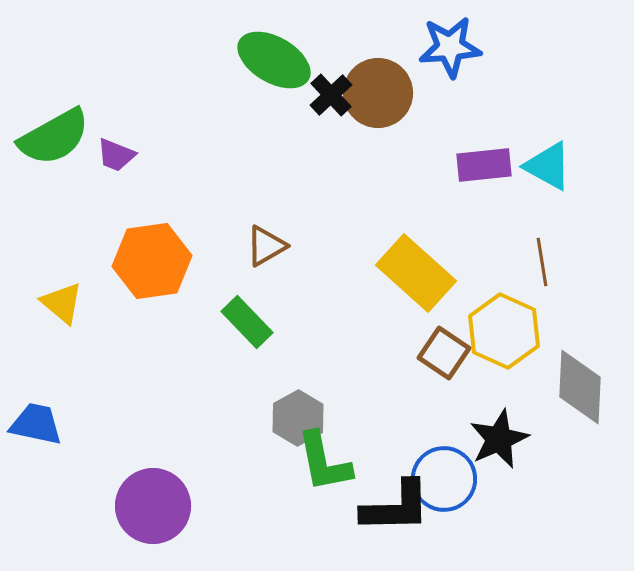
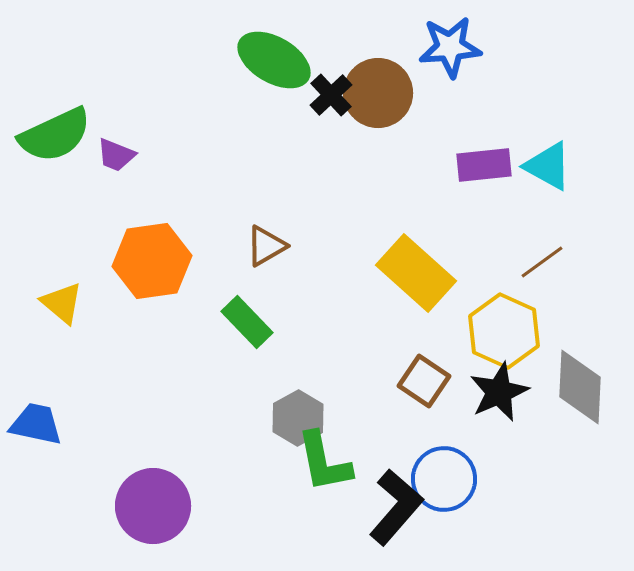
green semicircle: moved 1 px right, 2 px up; rotated 4 degrees clockwise
brown line: rotated 63 degrees clockwise
brown square: moved 20 px left, 28 px down
black star: moved 47 px up
black L-shape: rotated 48 degrees counterclockwise
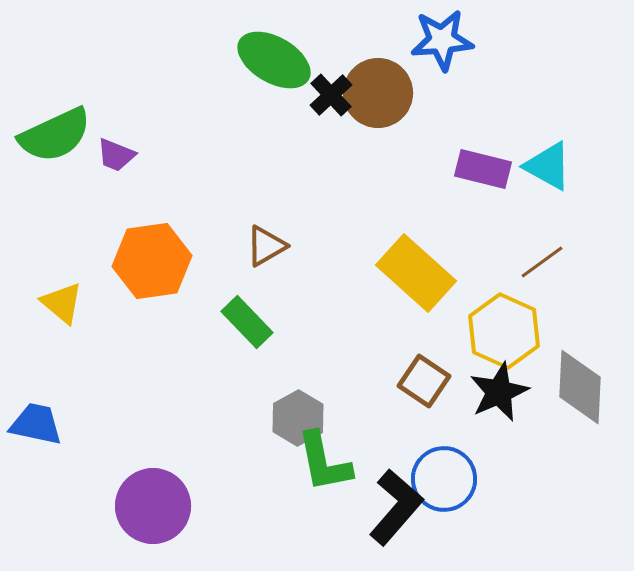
blue star: moved 8 px left, 7 px up
purple rectangle: moved 1 px left, 4 px down; rotated 20 degrees clockwise
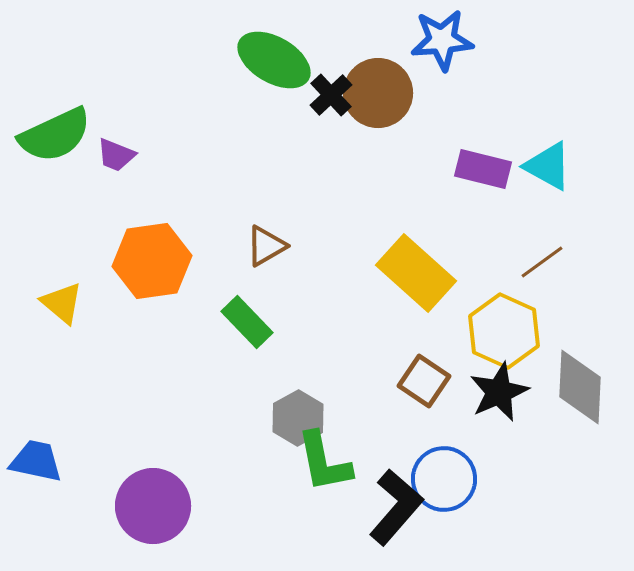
blue trapezoid: moved 37 px down
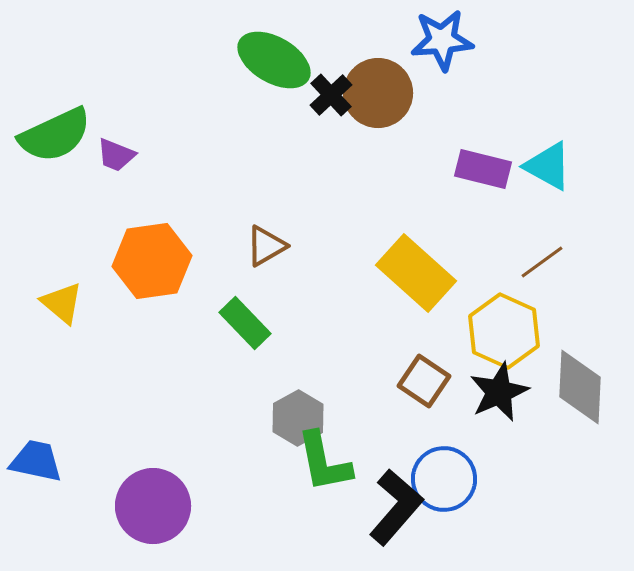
green rectangle: moved 2 px left, 1 px down
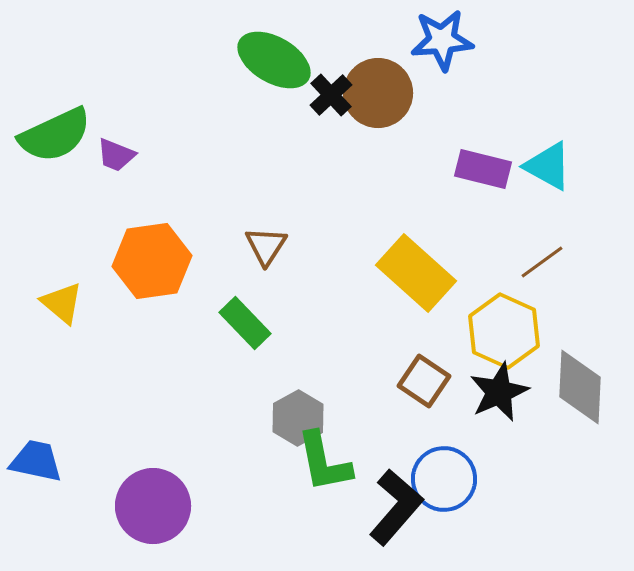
brown triangle: rotated 27 degrees counterclockwise
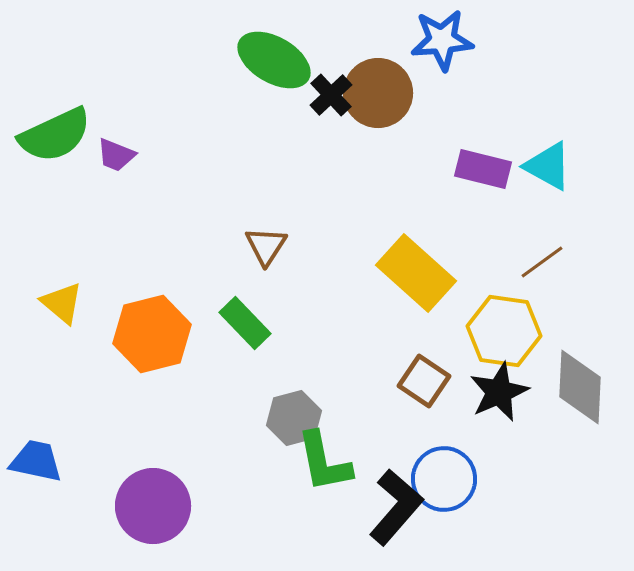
orange hexagon: moved 73 px down; rotated 6 degrees counterclockwise
yellow hexagon: rotated 16 degrees counterclockwise
gray hexagon: moved 4 px left; rotated 14 degrees clockwise
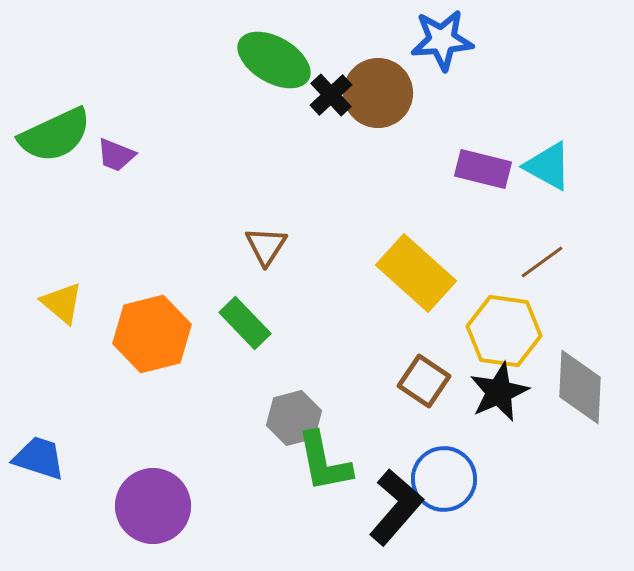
blue trapezoid: moved 3 px right, 3 px up; rotated 6 degrees clockwise
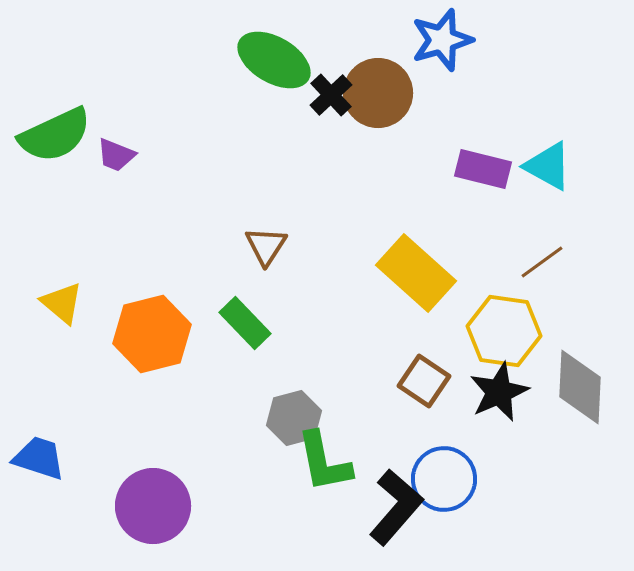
blue star: rotated 12 degrees counterclockwise
